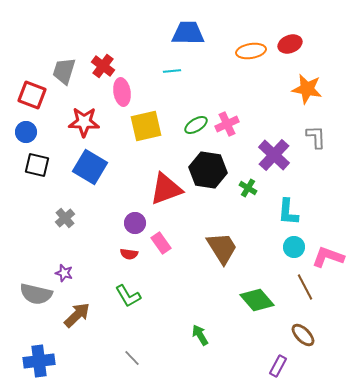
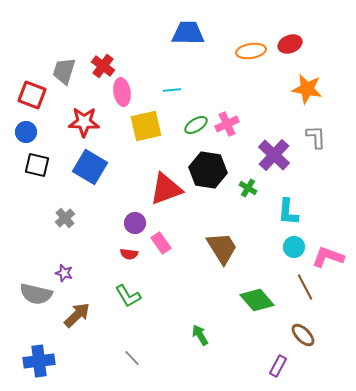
cyan line: moved 19 px down
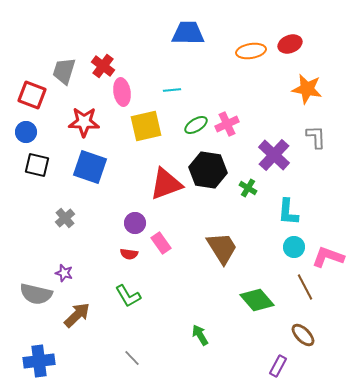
blue square: rotated 12 degrees counterclockwise
red triangle: moved 5 px up
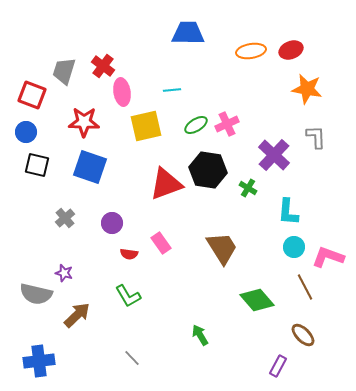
red ellipse: moved 1 px right, 6 px down
purple circle: moved 23 px left
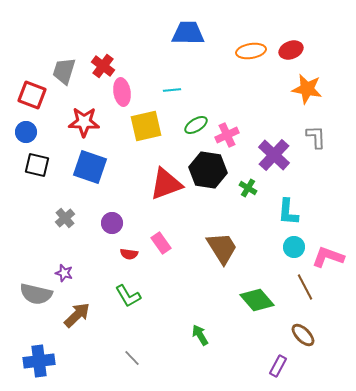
pink cross: moved 11 px down
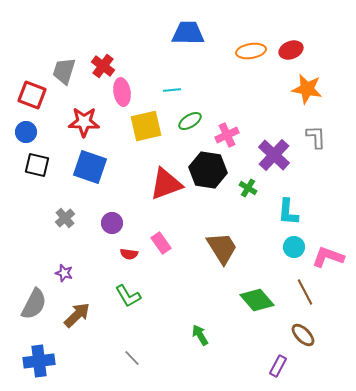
green ellipse: moved 6 px left, 4 px up
brown line: moved 5 px down
gray semicircle: moved 2 px left, 10 px down; rotated 76 degrees counterclockwise
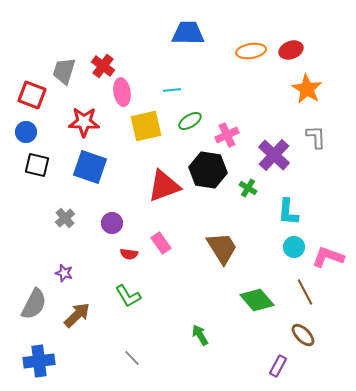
orange star: rotated 20 degrees clockwise
red triangle: moved 2 px left, 2 px down
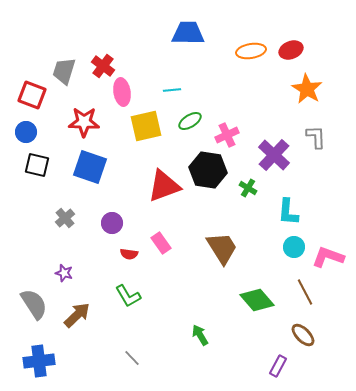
gray semicircle: rotated 60 degrees counterclockwise
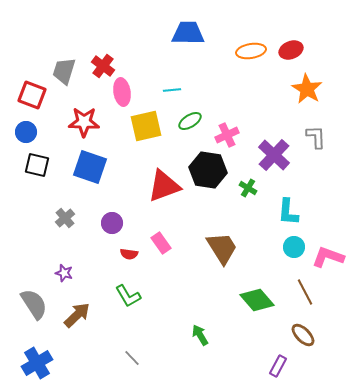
blue cross: moved 2 px left, 2 px down; rotated 24 degrees counterclockwise
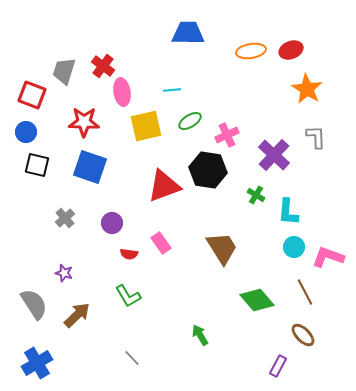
green cross: moved 8 px right, 7 px down
